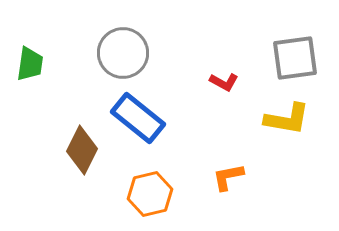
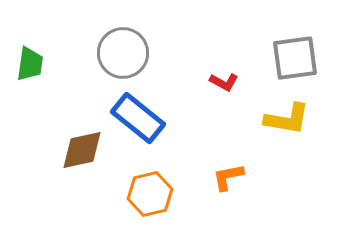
brown diamond: rotated 51 degrees clockwise
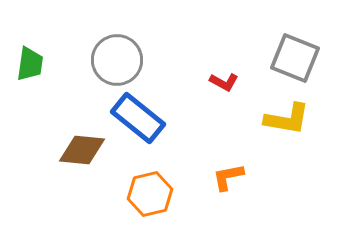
gray circle: moved 6 px left, 7 px down
gray square: rotated 30 degrees clockwise
brown diamond: rotated 18 degrees clockwise
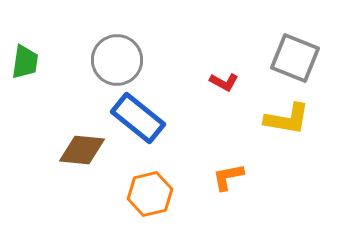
green trapezoid: moved 5 px left, 2 px up
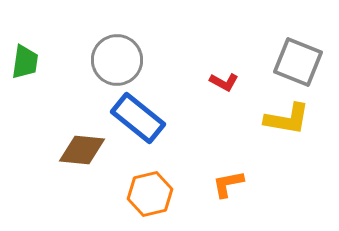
gray square: moved 3 px right, 4 px down
orange L-shape: moved 7 px down
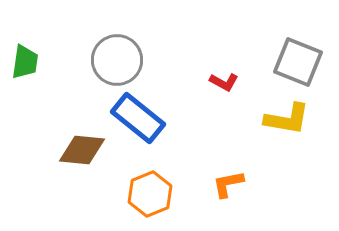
orange hexagon: rotated 9 degrees counterclockwise
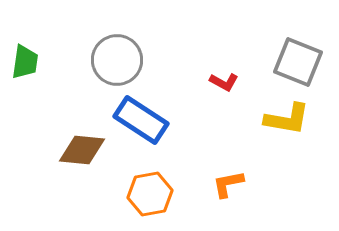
blue rectangle: moved 3 px right, 2 px down; rotated 6 degrees counterclockwise
orange hexagon: rotated 12 degrees clockwise
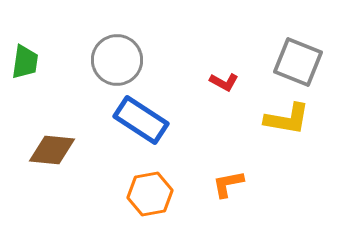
brown diamond: moved 30 px left
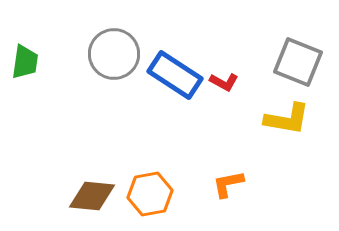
gray circle: moved 3 px left, 6 px up
blue rectangle: moved 34 px right, 45 px up
brown diamond: moved 40 px right, 46 px down
